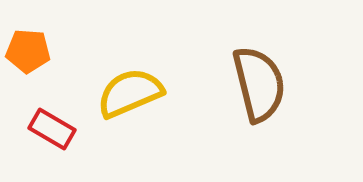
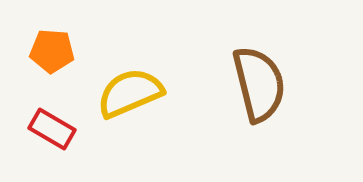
orange pentagon: moved 24 px right
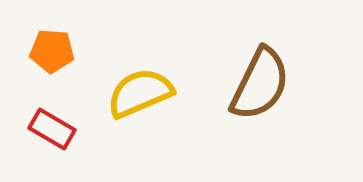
brown semicircle: moved 1 px right; rotated 40 degrees clockwise
yellow semicircle: moved 10 px right
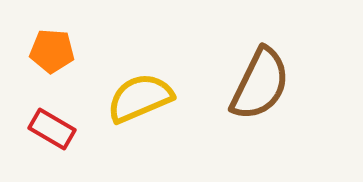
yellow semicircle: moved 5 px down
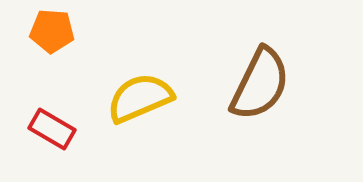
orange pentagon: moved 20 px up
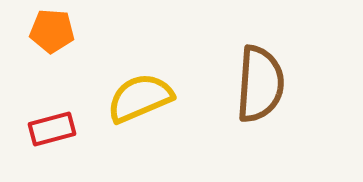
brown semicircle: rotated 22 degrees counterclockwise
red rectangle: rotated 45 degrees counterclockwise
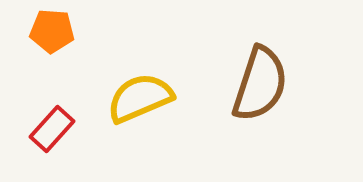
brown semicircle: rotated 14 degrees clockwise
red rectangle: rotated 33 degrees counterclockwise
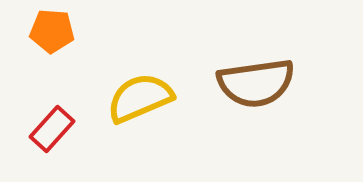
brown semicircle: moved 4 px left, 1 px up; rotated 64 degrees clockwise
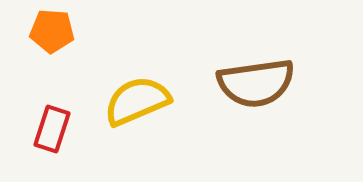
yellow semicircle: moved 3 px left, 3 px down
red rectangle: rotated 24 degrees counterclockwise
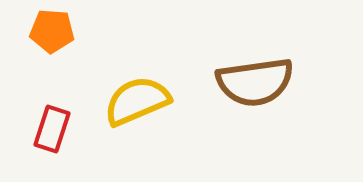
brown semicircle: moved 1 px left, 1 px up
